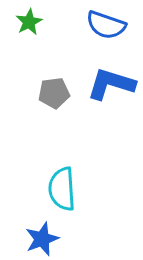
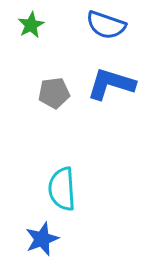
green star: moved 2 px right, 3 px down
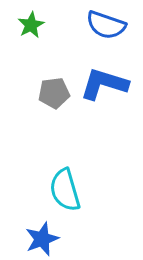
blue L-shape: moved 7 px left
cyan semicircle: moved 3 px right, 1 px down; rotated 12 degrees counterclockwise
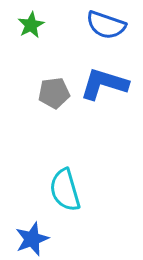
blue star: moved 10 px left
